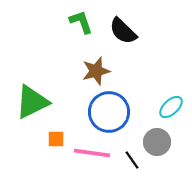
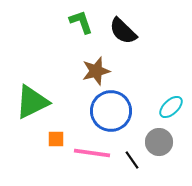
blue circle: moved 2 px right, 1 px up
gray circle: moved 2 px right
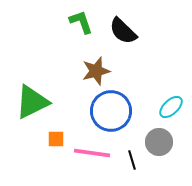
black line: rotated 18 degrees clockwise
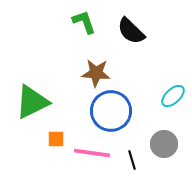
green L-shape: moved 3 px right
black semicircle: moved 8 px right
brown star: moved 2 px down; rotated 20 degrees clockwise
cyan ellipse: moved 2 px right, 11 px up
gray circle: moved 5 px right, 2 px down
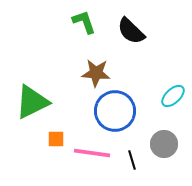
blue circle: moved 4 px right
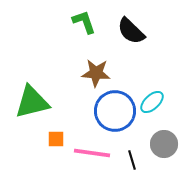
cyan ellipse: moved 21 px left, 6 px down
green triangle: rotated 12 degrees clockwise
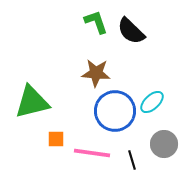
green L-shape: moved 12 px right
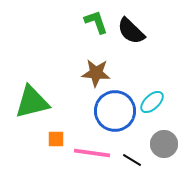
black line: rotated 42 degrees counterclockwise
